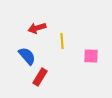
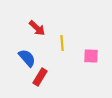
red arrow: rotated 120 degrees counterclockwise
yellow line: moved 2 px down
blue semicircle: moved 2 px down
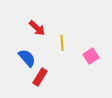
pink square: rotated 35 degrees counterclockwise
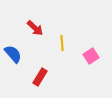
red arrow: moved 2 px left
blue semicircle: moved 14 px left, 4 px up
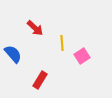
pink square: moved 9 px left
red rectangle: moved 3 px down
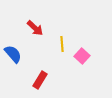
yellow line: moved 1 px down
pink square: rotated 14 degrees counterclockwise
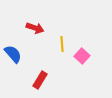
red arrow: rotated 24 degrees counterclockwise
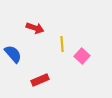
red rectangle: rotated 36 degrees clockwise
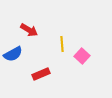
red arrow: moved 6 px left, 2 px down; rotated 12 degrees clockwise
blue semicircle: rotated 102 degrees clockwise
red rectangle: moved 1 px right, 6 px up
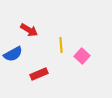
yellow line: moved 1 px left, 1 px down
red rectangle: moved 2 px left
